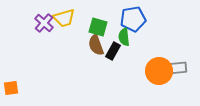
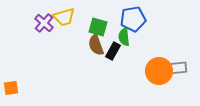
yellow trapezoid: moved 1 px up
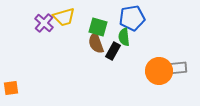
blue pentagon: moved 1 px left, 1 px up
brown semicircle: moved 2 px up
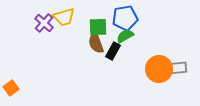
blue pentagon: moved 7 px left
green square: rotated 18 degrees counterclockwise
green semicircle: moved 1 px right, 1 px up; rotated 66 degrees clockwise
orange circle: moved 2 px up
orange square: rotated 28 degrees counterclockwise
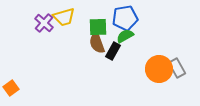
brown semicircle: moved 1 px right
gray rectangle: rotated 66 degrees clockwise
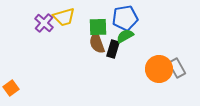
black rectangle: moved 2 px up; rotated 12 degrees counterclockwise
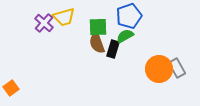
blue pentagon: moved 4 px right, 2 px up; rotated 10 degrees counterclockwise
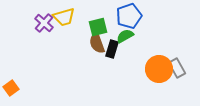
green square: rotated 12 degrees counterclockwise
black rectangle: moved 1 px left
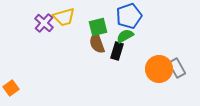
black rectangle: moved 5 px right, 2 px down
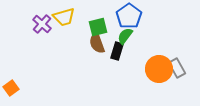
blue pentagon: rotated 15 degrees counterclockwise
purple cross: moved 2 px left, 1 px down
green semicircle: rotated 24 degrees counterclockwise
